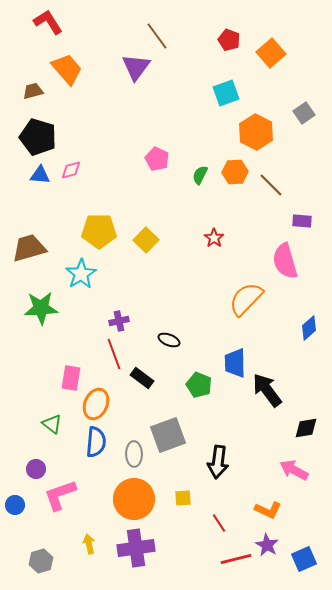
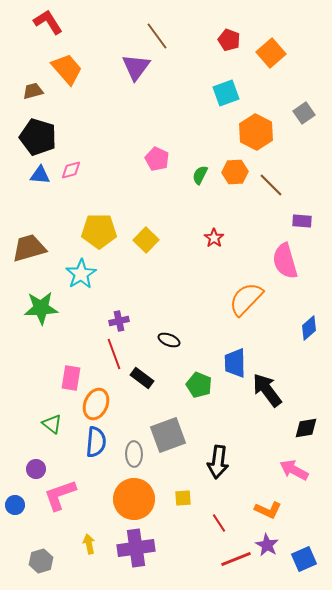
red line at (236, 559): rotated 8 degrees counterclockwise
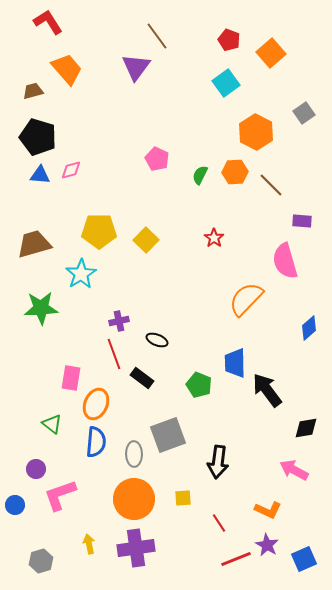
cyan square at (226, 93): moved 10 px up; rotated 16 degrees counterclockwise
brown trapezoid at (29, 248): moved 5 px right, 4 px up
black ellipse at (169, 340): moved 12 px left
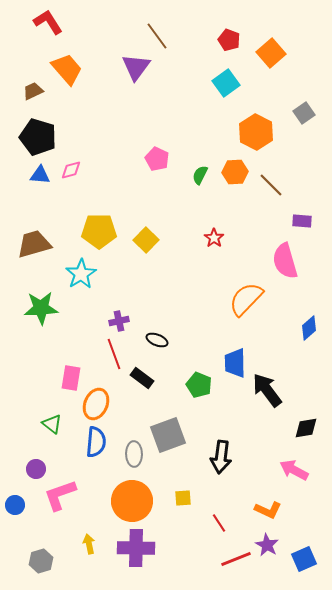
brown trapezoid at (33, 91): rotated 10 degrees counterclockwise
black arrow at (218, 462): moved 3 px right, 5 px up
orange circle at (134, 499): moved 2 px left, 2 px down
purple cross at (136, 548): rotated 9 degrees clockwise
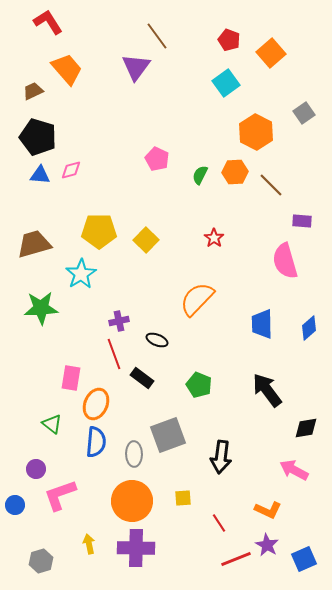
orange semicircle at (246, 299): moved 49 px left
blue trapezoid at (235, 363): moved 27 px right, 39 px up
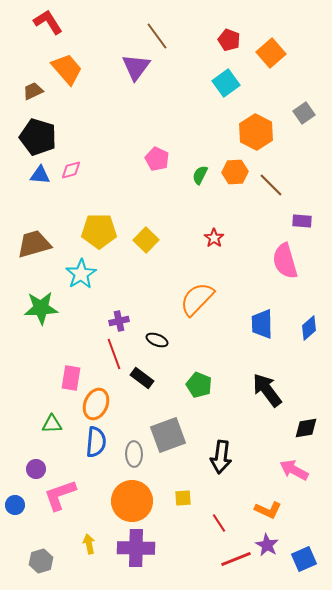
green triangle at (52, 424): rotated 40 degrees counterclockwise
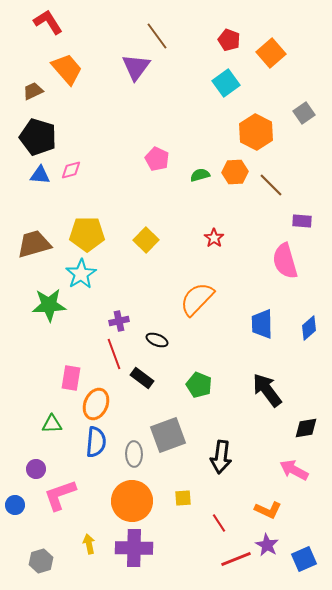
green semicircle at (200, 175): rotated 48 degrees clockwise
yellow pentagon at (99, 231): moved 12 px left, 3 px down
green star at (41, 308): moved 8 px right, 3 px up
purple cross at (136, 548): moved 2 px left
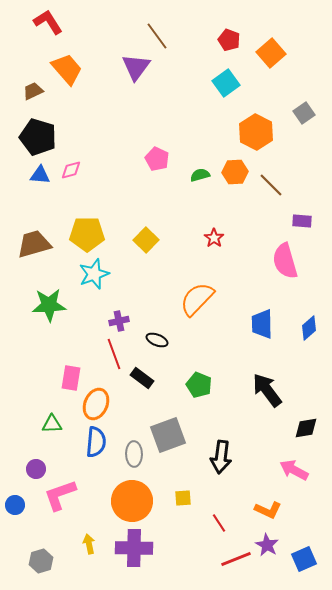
cyan star at (81, 274): moved 13 px right; rotated 12 degrees clockwise
